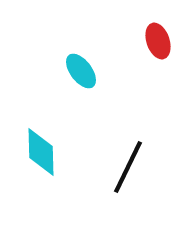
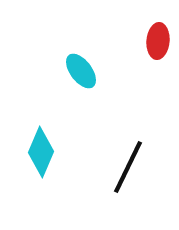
red ellipse: rotated 24 degrees clockwise
cyan diamond: rotated 24 degrees clockwise
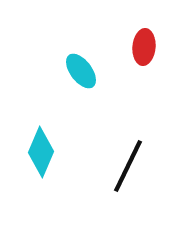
red ellipse: moved 14 px left, 6 px down
black line: moved 1 px up
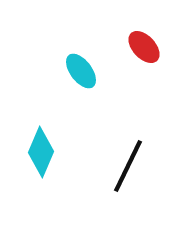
red ellipse: rotated 48 degrees counterclockwise
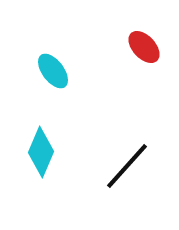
cyan ellipse: moved 28 px left
black line: moved 1 px left; rotated 16 degrees clockwise
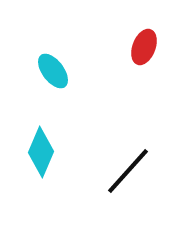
red ellipse: rotated 64 degrees clockwise
black line: moved 1 px right, 5 px down
